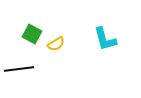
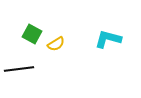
cyan L-shape: moved 3 px right; rotated 120 degrees clockwise
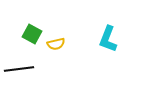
cyan L-shape: rotated 84 degrees counterclockwise
yellow semicircle: rotated 18 degrees clockwise
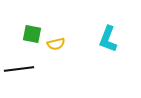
green square: rotated 18 degrees counterclockwise
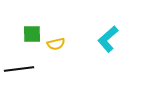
green square: rotated 12 degrees counterclockwise
cyan L-shape: rotated 28 degrees clockwise
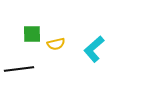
cyan L-shape: moved 14 px left, 10 px down
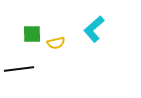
yellow semicircle: moved 1 px up
cyan L-shape: moved 20 px up
